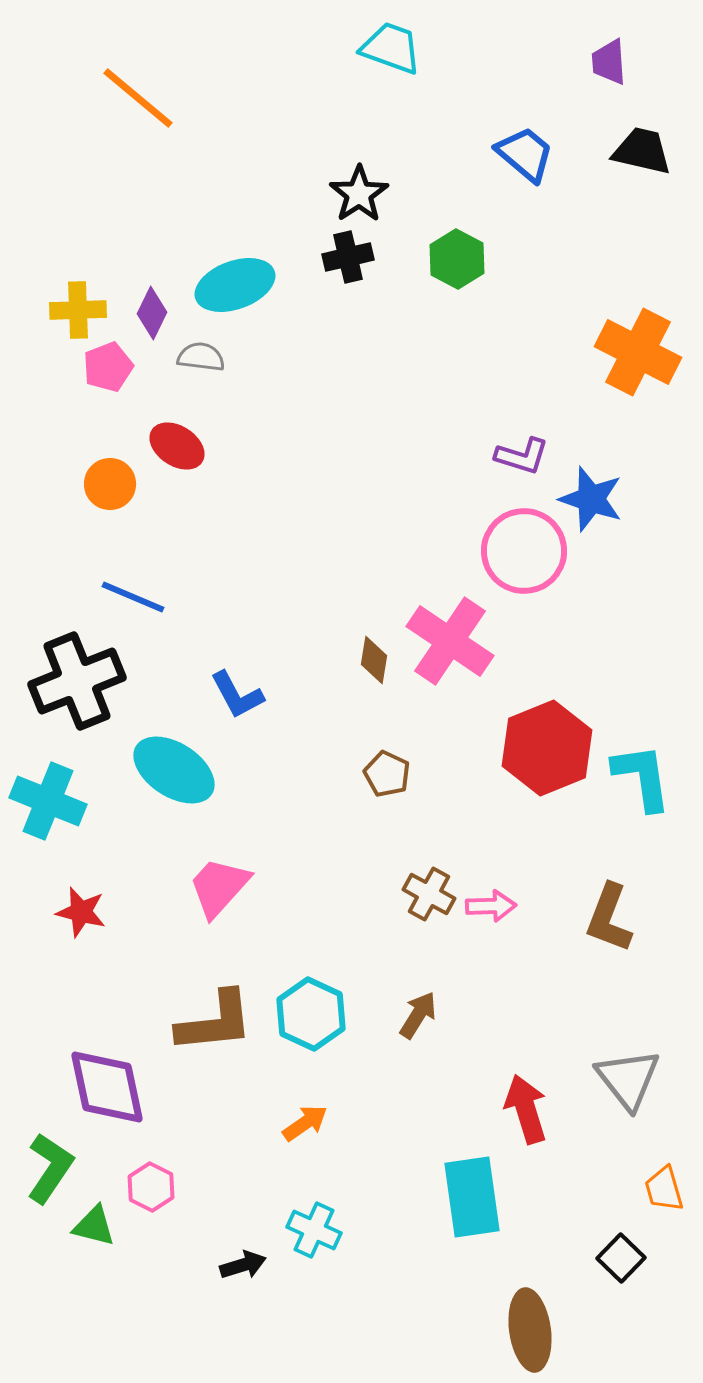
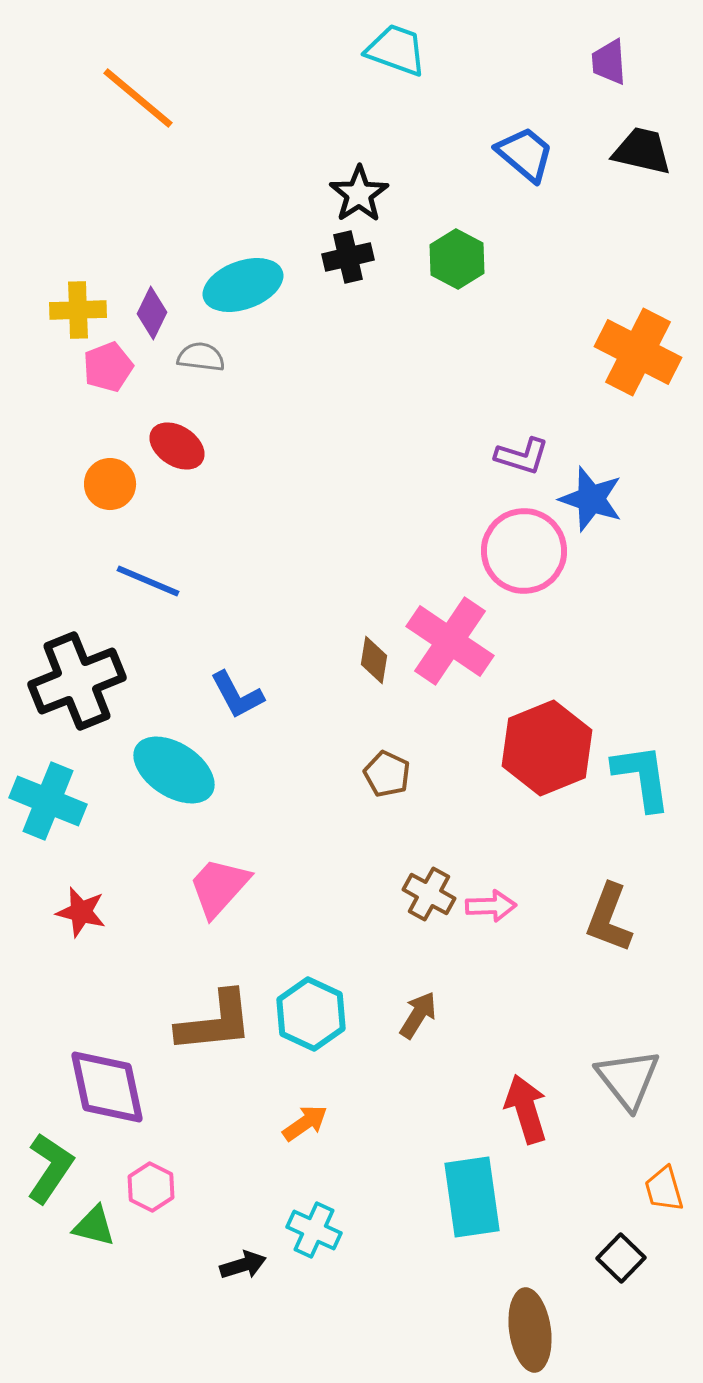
cyan trapezoid at (391, 48): moved 5 px right, 2 px down
cyan ellipse at (235, 285): moved 8 px right
blue line at (133, 597): moved 15 px right, 16 px up
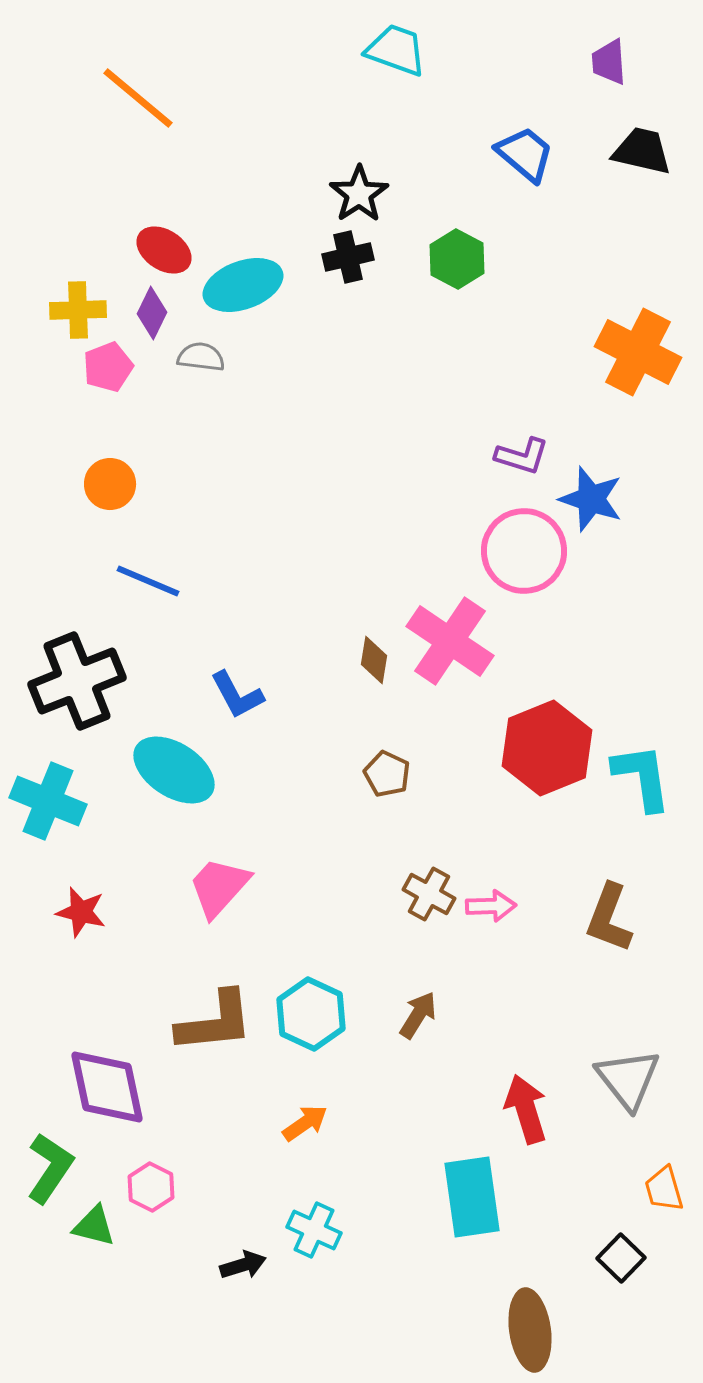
red ellipse at (177, 446): moved 13 px left, 196 px up
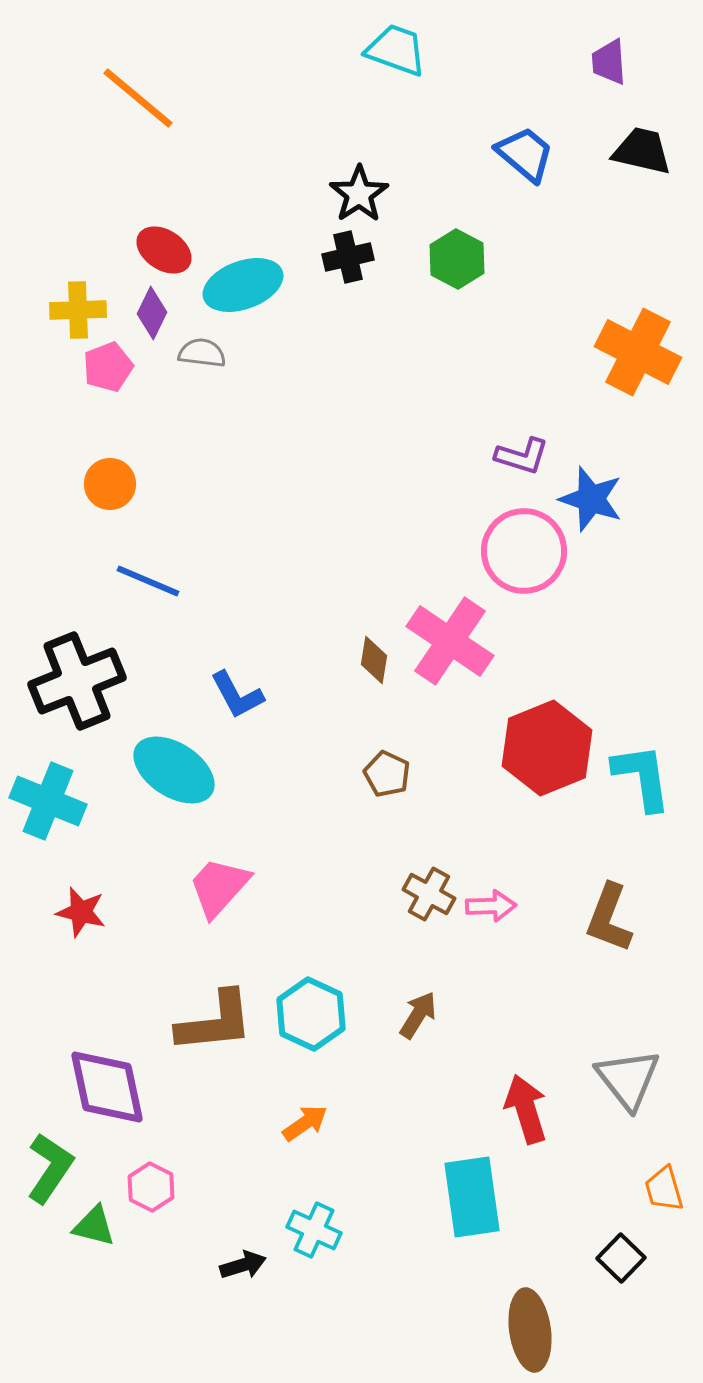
gray semicircle at (201, 357): moved 1 px right, 4 px up
